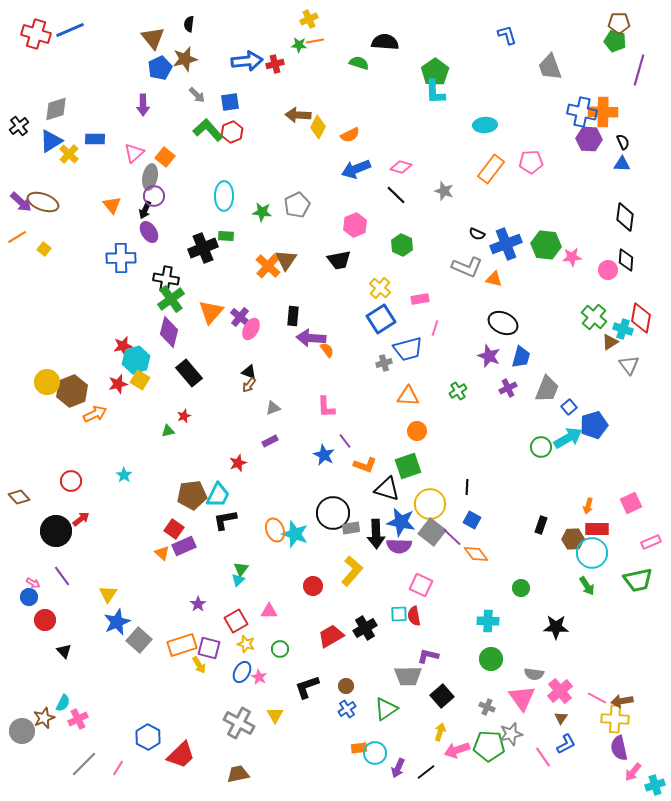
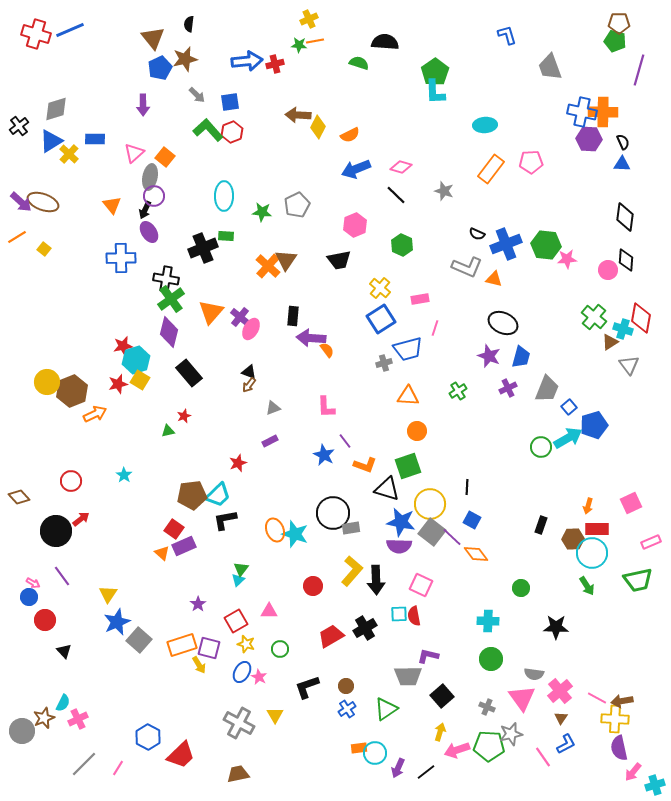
pink star at (572, 257): moved 5 px left, 2 px down
cyan trapezoid at (218, 495): rotated 20 degrees clockwise
black arrow at (376, 534): moved 46 px down
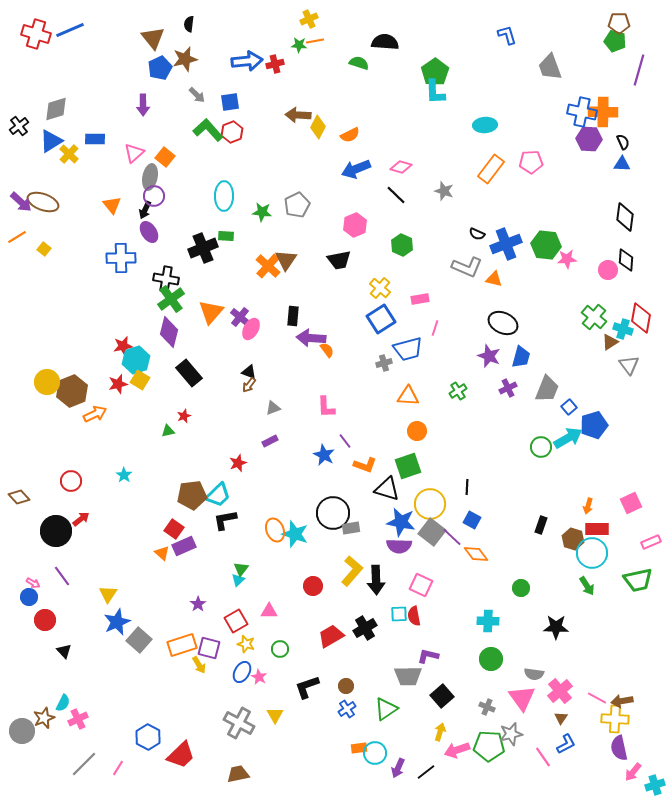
brown hexagon at (573, 539): rotated 20 degrees clockwise
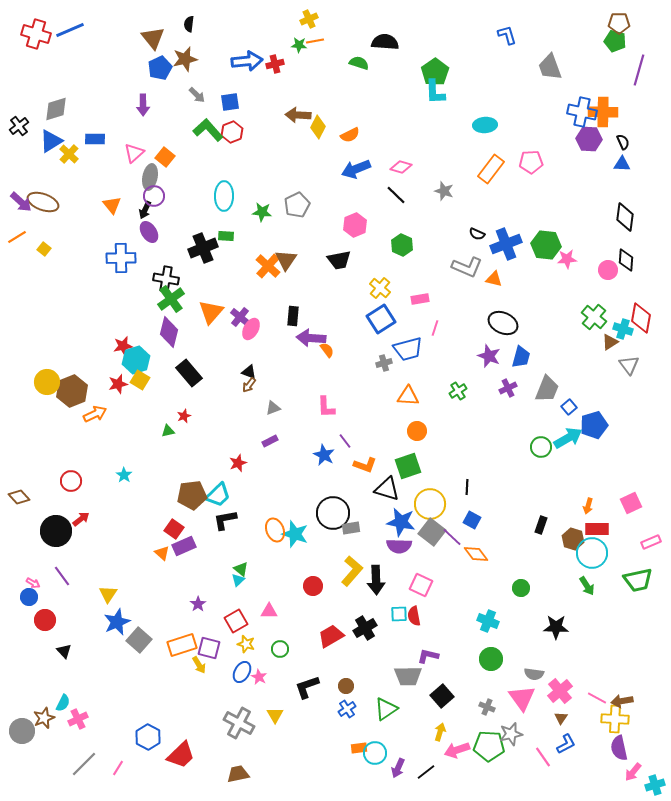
green triangle at (241, 569): rotated 28 degrees counterclockwise
cyan cross at (488, 621): rotated 20 degrees clockwise
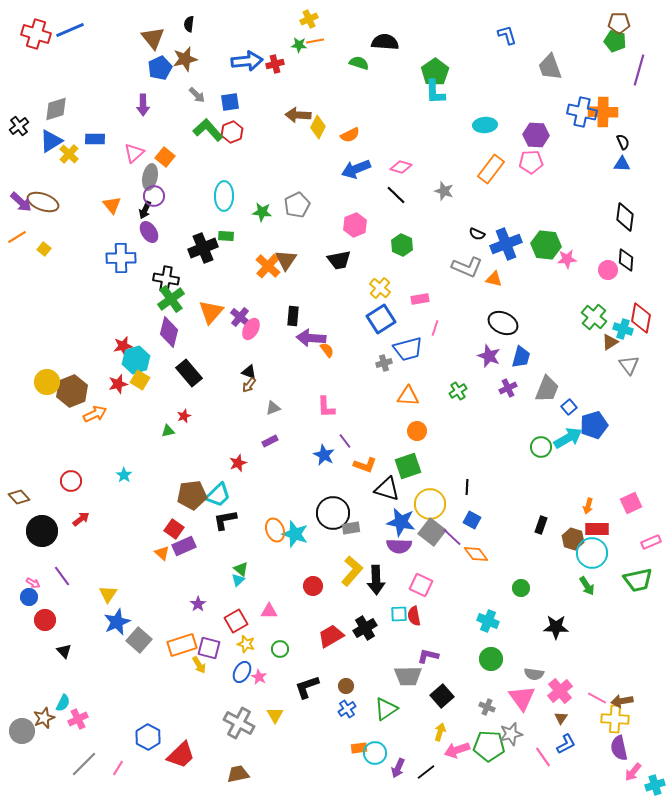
purple hexagon at (589, 139): moved 53 px left, 4 px up
black circle at (56, 531): moved 14 px left
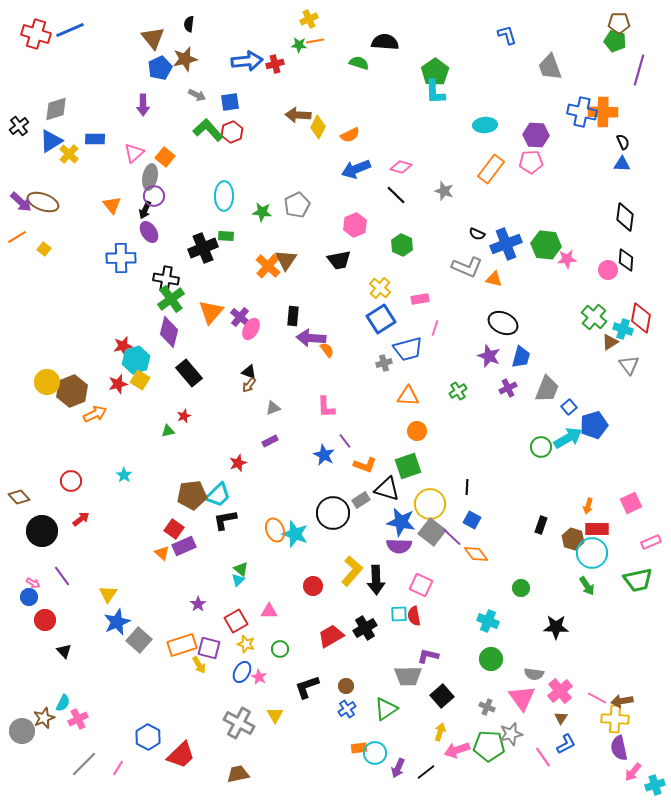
gray arrow at (197, 95): rotated 18 degrees counterclockwise
gray rectangle at (351, 528): moved 10 px right, 28 px up; rotated 24 degrees counterclockwise
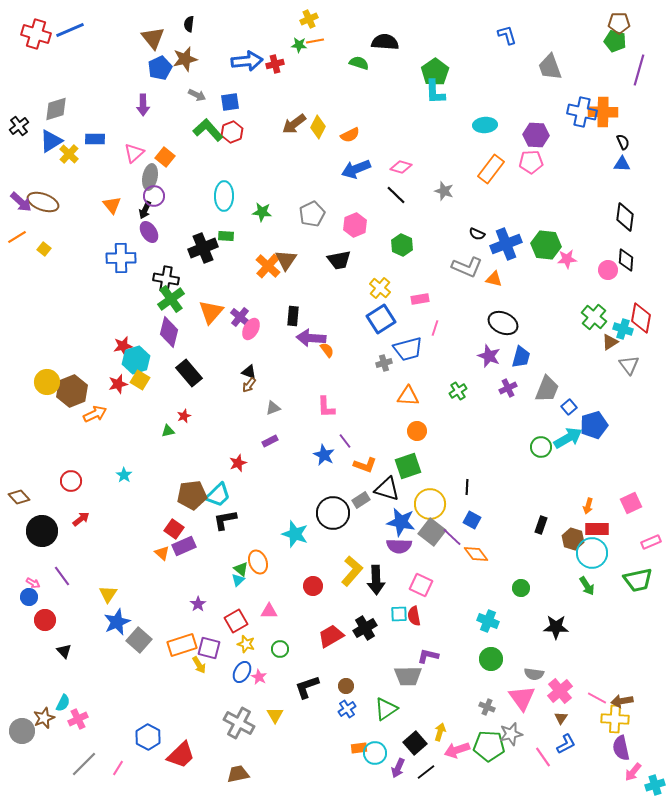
brown arrow at (298, 115): moved 4 px left, 9 px down; rotated 40 degrees counterclockwise
gray pentagon at (297, 205): moved 15 px right, 9 px down
orange ellipse at (275, 530): moved 17 px left, 32 px down
black square at (442, 696): moved 27 px left, 47 px down
purple semicircle at (619, 748): moved 2 px right
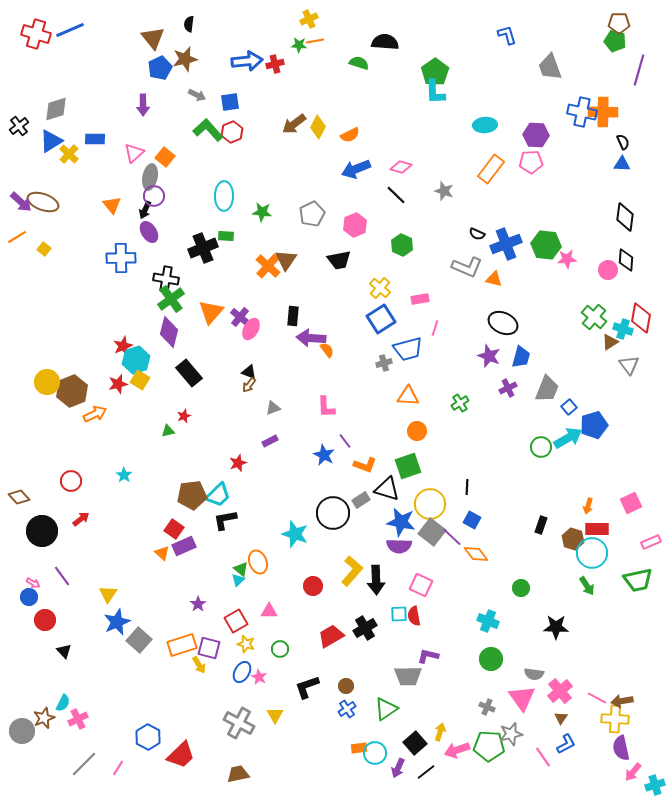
red star at (123, 346): rotated 12 degrees counterclockwise
green cross at (458, 391): moved 2 px right, 12 px down
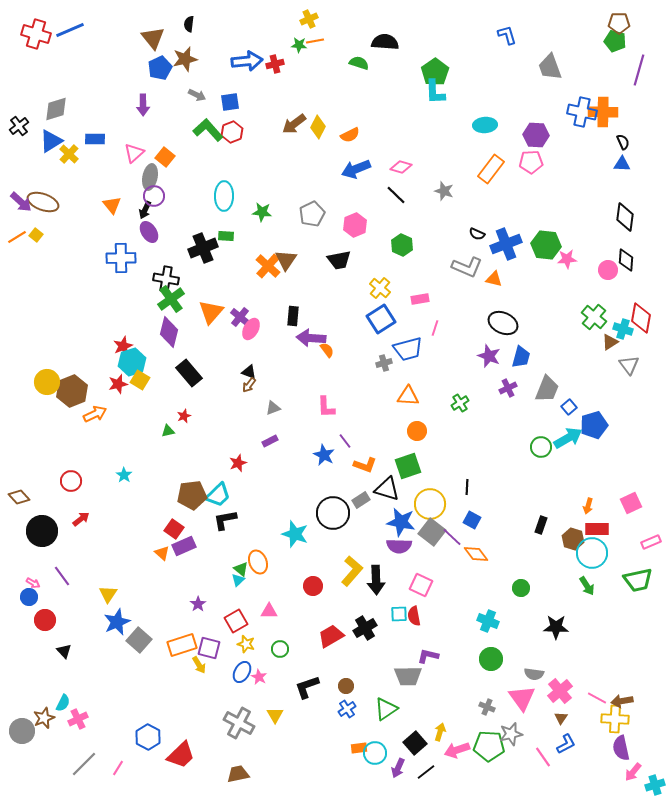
yellow square at (44, 249): moved 8 px left, 14 px up
cyan hexagon at (136, 360): moved 4 px left, 2 px down
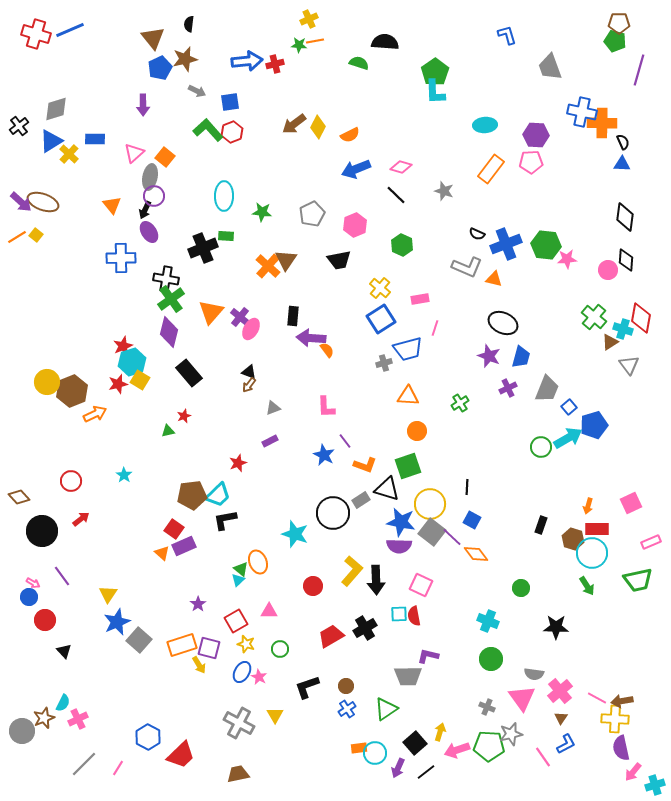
gray arrow at (197, 95): moved 4 px up
orange cross at (603, 112): moved 1 px left, 11 px down
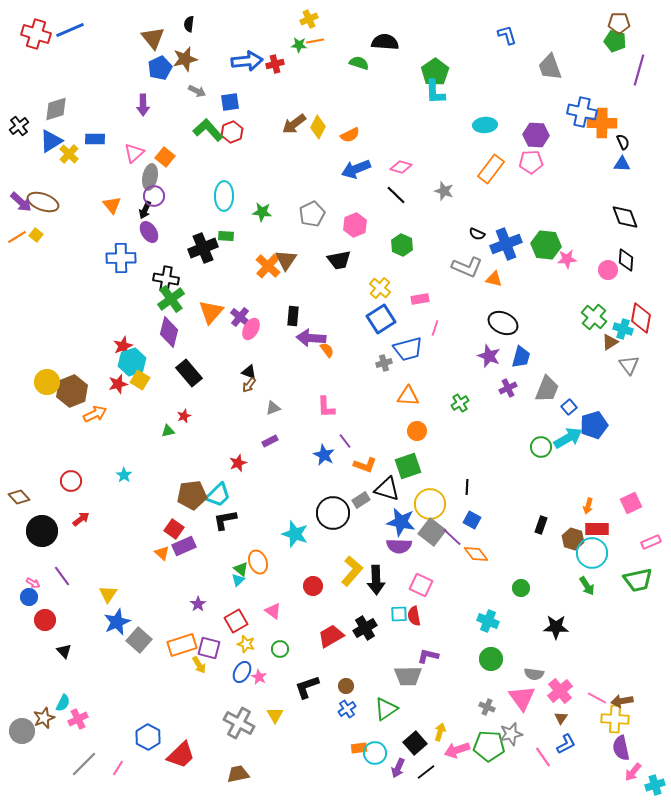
black diamond at (625, 217): rotated 28 degrees counterclockwise
pink triangle at (269, 611): moved 4 px right; rotated 36 degrees clockwise
